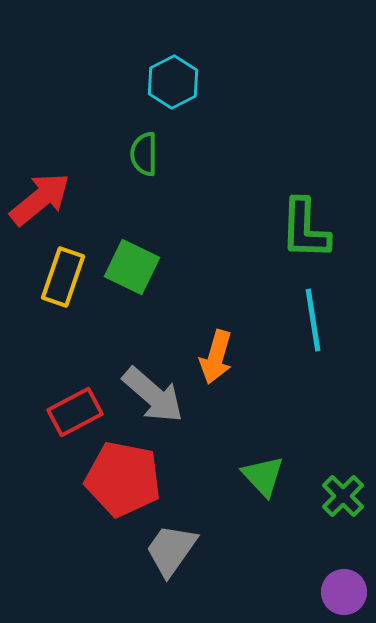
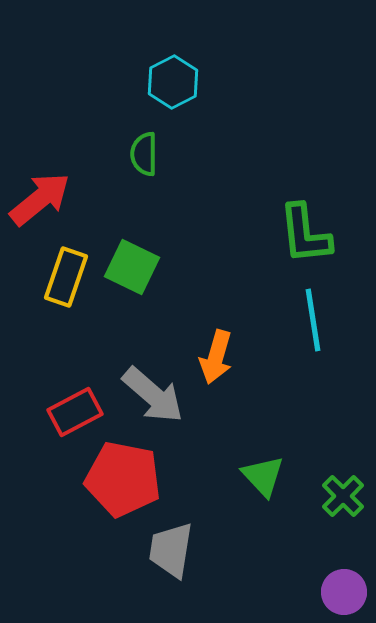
green L-shape: moved 5 px down; rotated 8 degrees counterclockwise
yellow rectangle: moved 3 px right
gray trapezoid: rotated 26 degrees counterclockwise
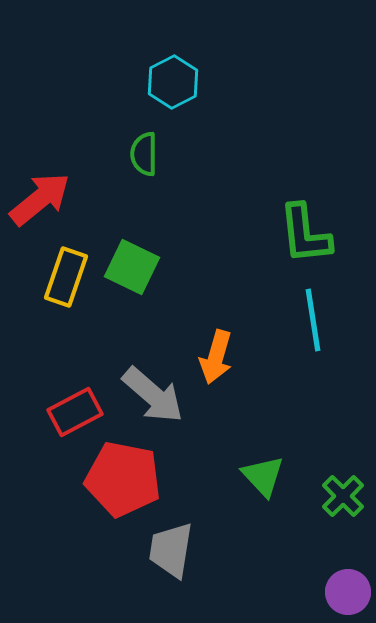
purple circle: moved 4 px right
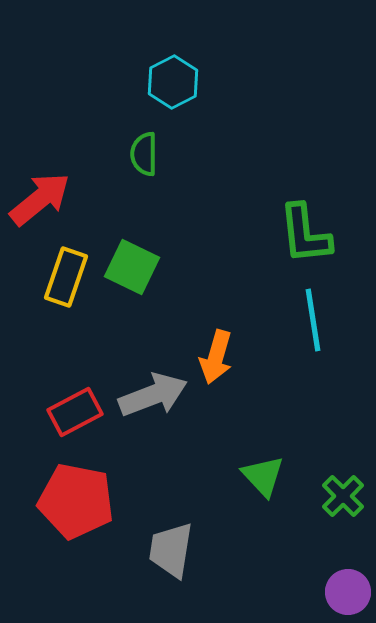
gray arrow: rotated 62 degrees counterclockwise
red pentagon: moved 47 px left, 22 px down
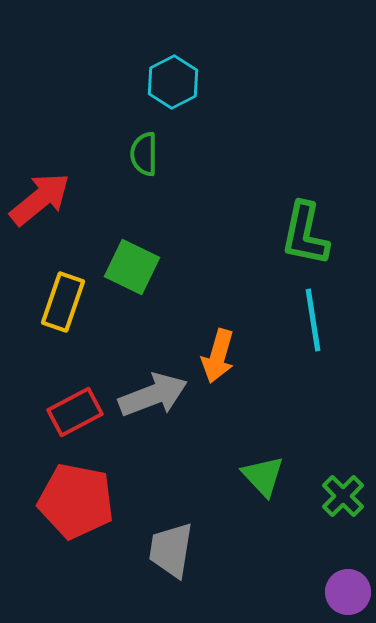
green L-shape: rotated 18 degrees clockwise
yellow rectangle: moved 3 px left, 25 px down
orange arrow: moved 2 px right, 1 px up
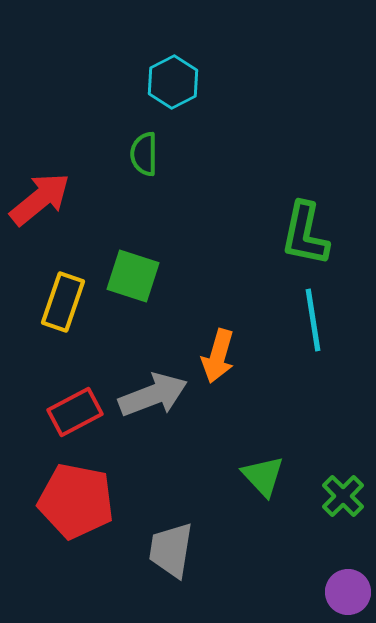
green square: moved 1 px right, 9 px down; rotated 8 degrees counterclockwise
